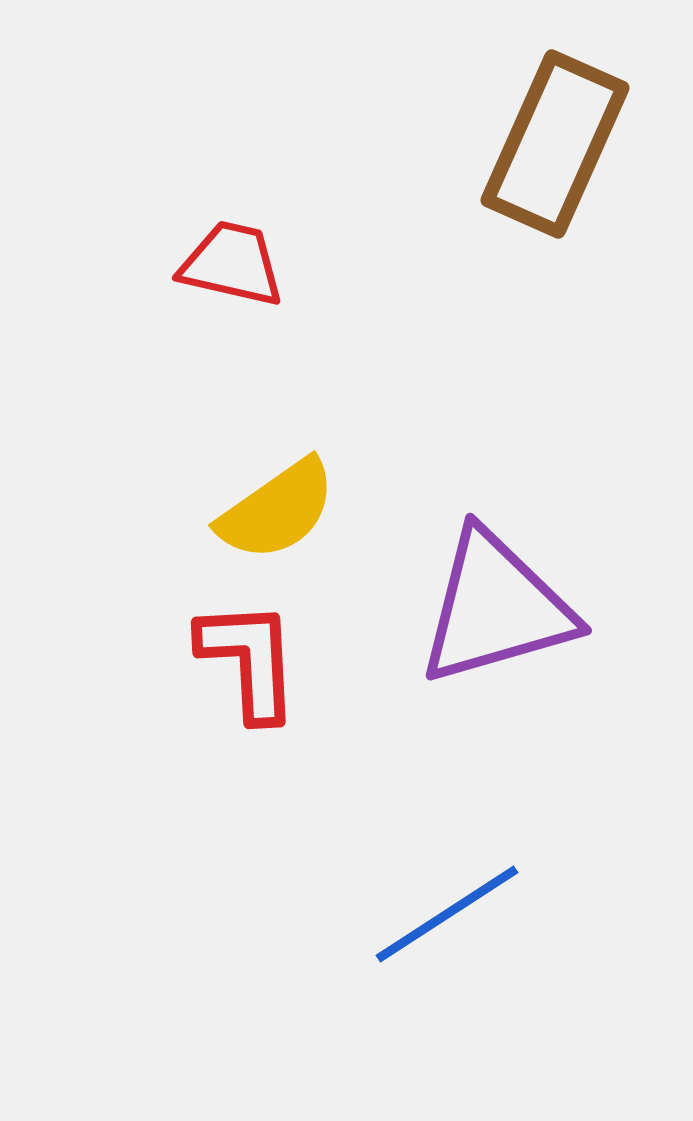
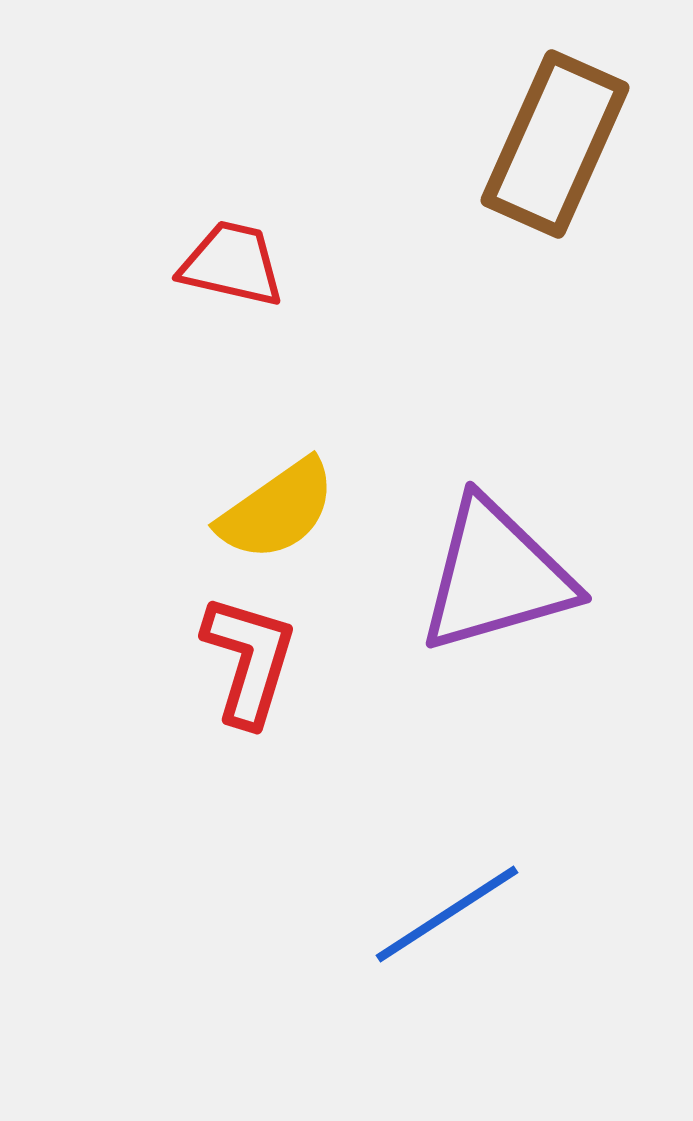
purple triangle: moved 32 px up
red L-shape: rotated 20 degrees clockwise
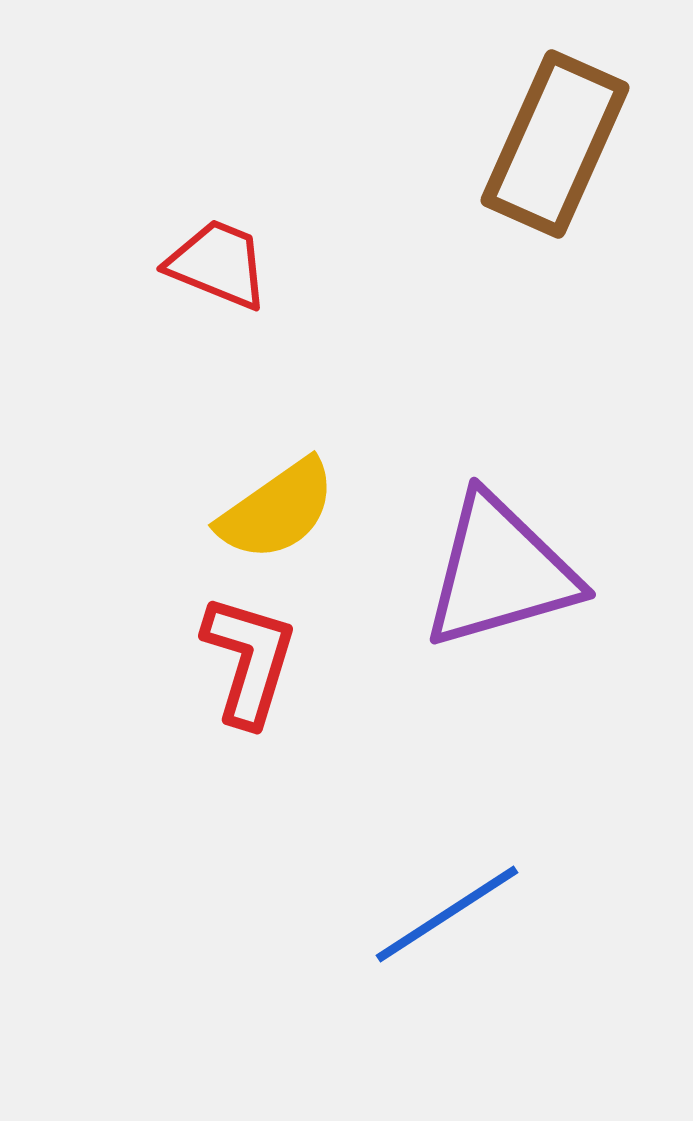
red trapezoid: moved 14 px left; rotated 9 degrees clockwise
purple triangle: moved 4 px right, 4 px up
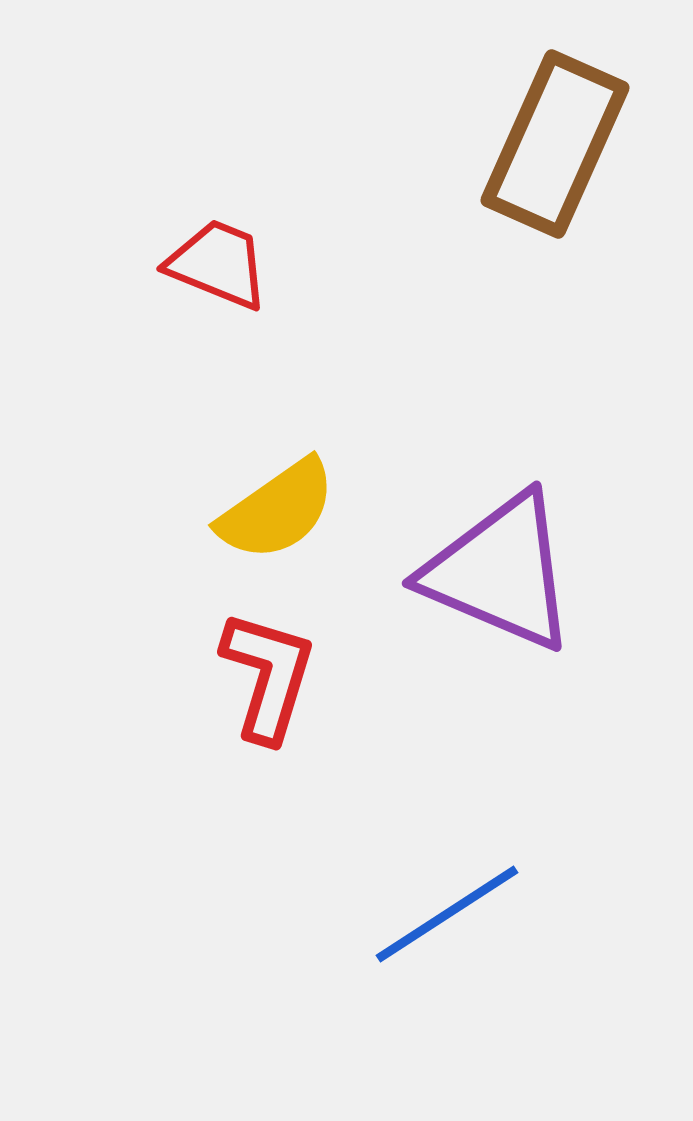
purple triangle: rotated 39 degrees clockwise
red L-shape: moved 19 px right, 16 px down
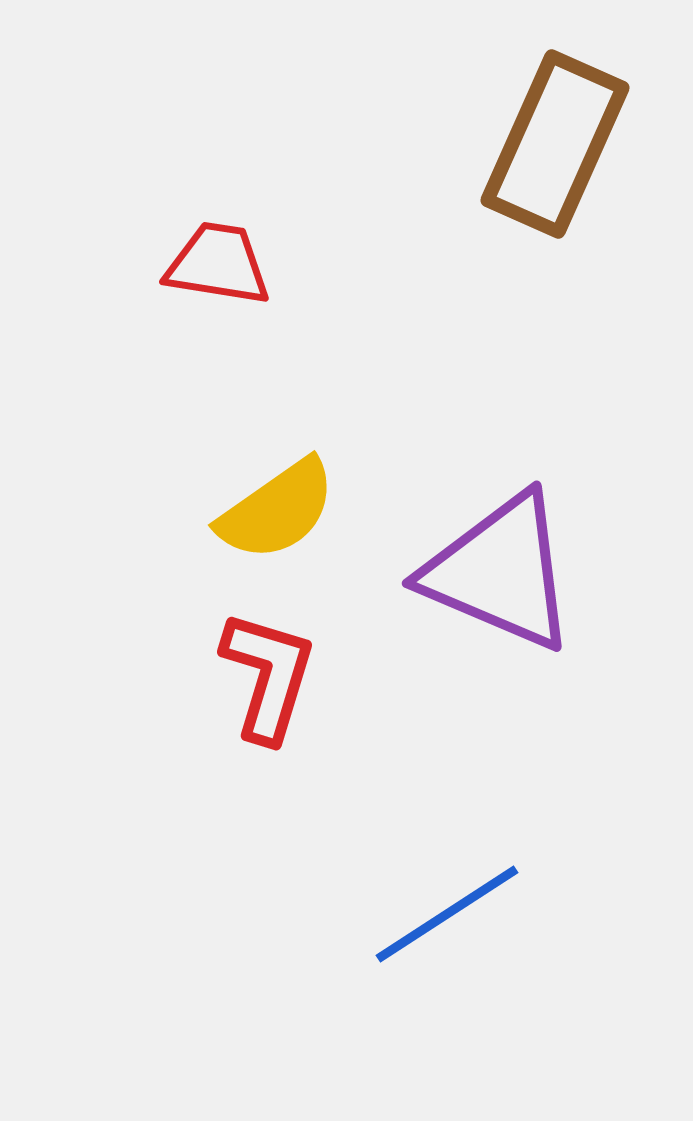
red trapezoid: rotated 13 degrees counterclockwise
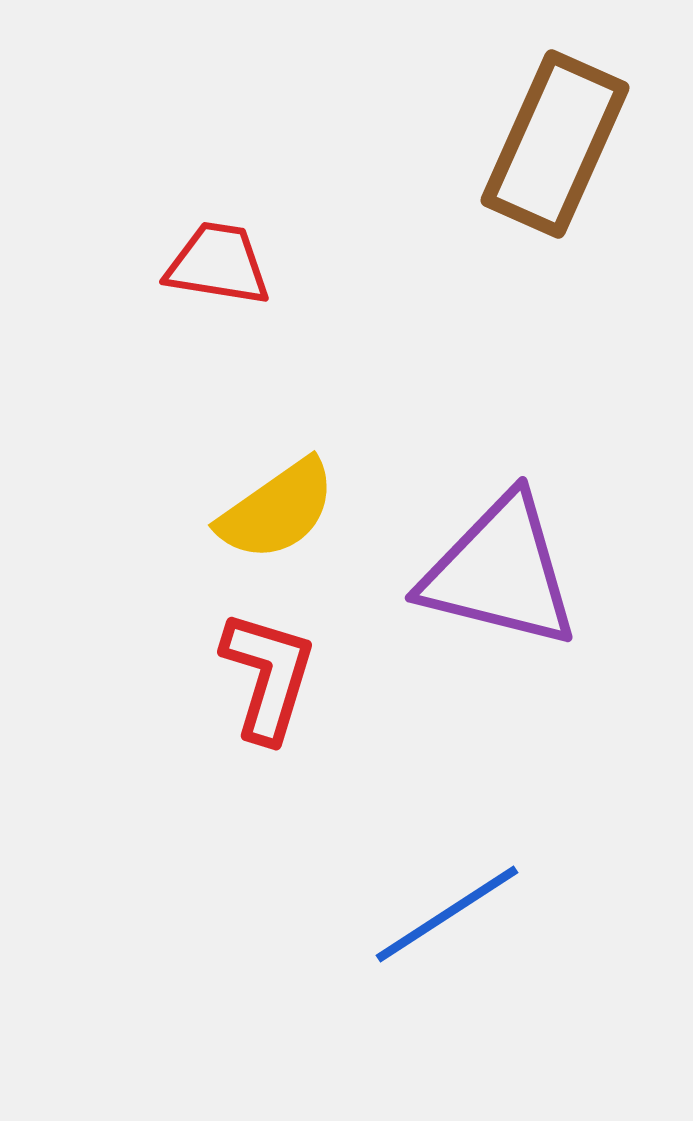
purple triangle: rotated 9 degrees counterclockwise
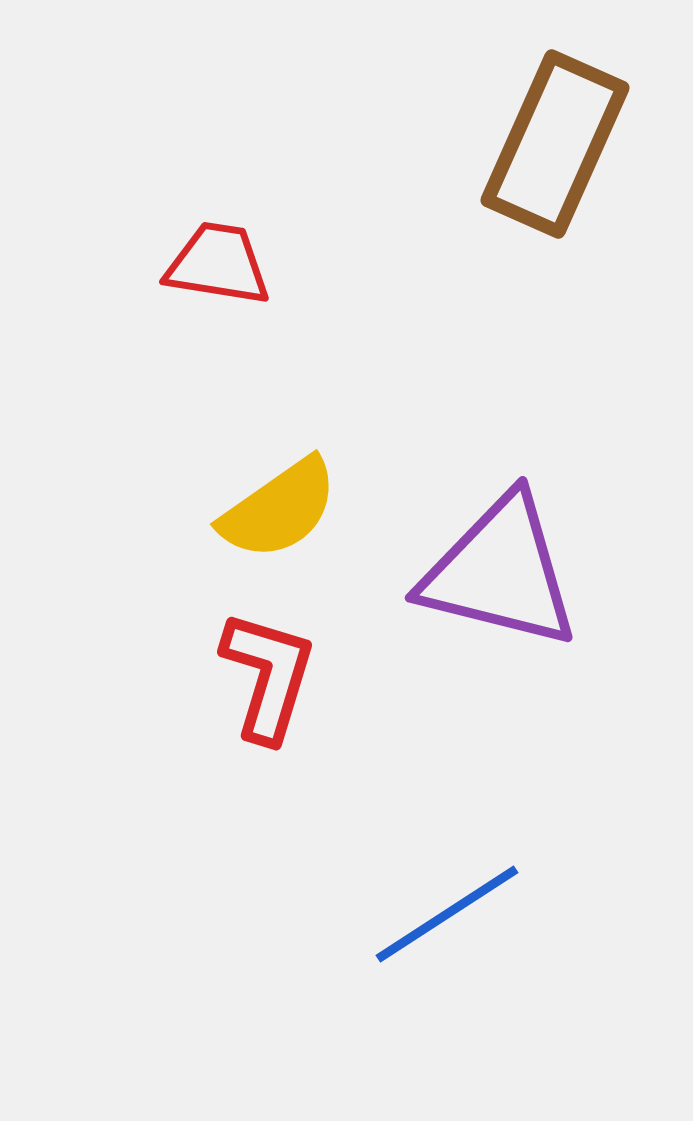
yellow semicircle: moved 2 px right, 1 px up
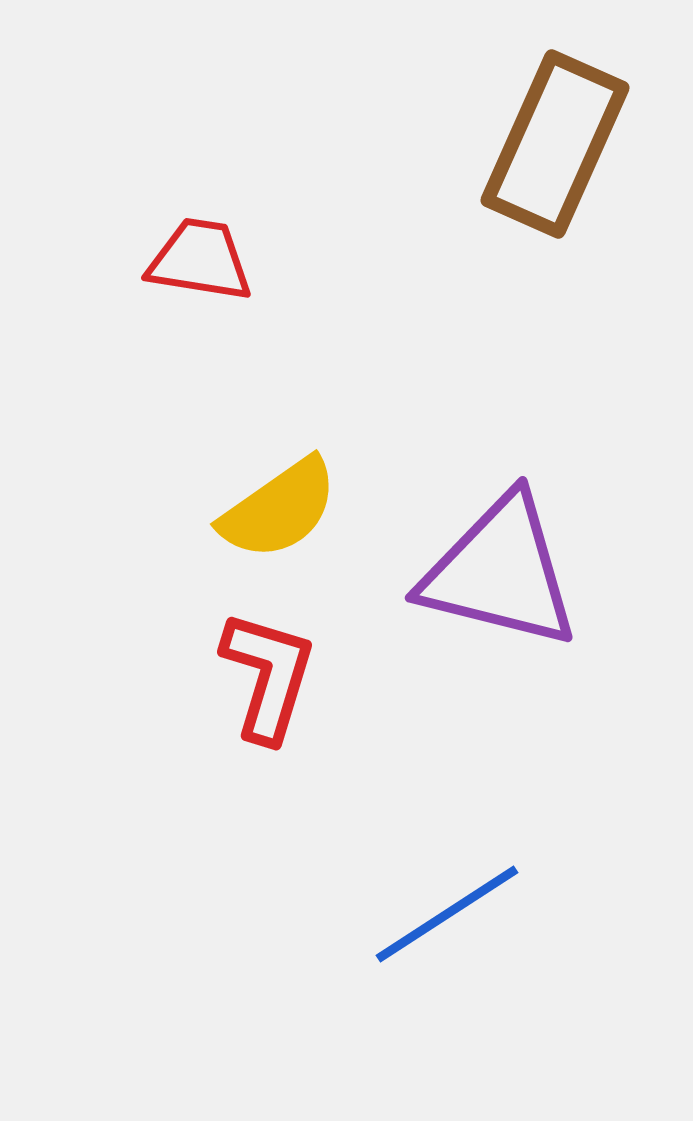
red trapezoid: moved 18 px left, 4 px up
